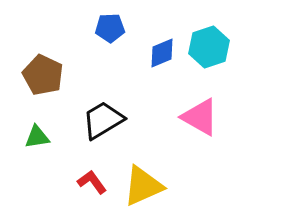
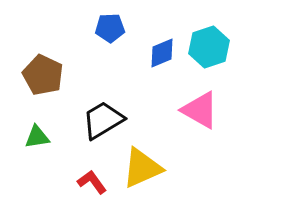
pink triangle: moved 7 px up
yellow triangle: moved 1 px left, 18 px up
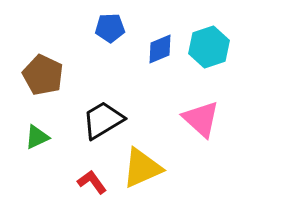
blue diamond: moved 2 px left, 4 px up
pink triangle: moved 1 px right, 9 px down; rotated 12 degrees clockwise
green triangle: rotated 16 degrees counterclockwise
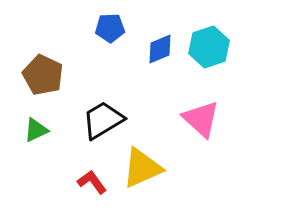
green triangle: moved 1 px left, 7 px up
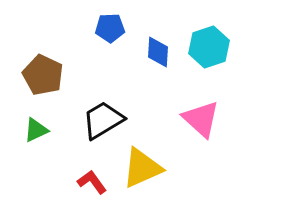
blue diamond: moved 2 px left, 3 px down; rotated 64 degrees counterclockwise
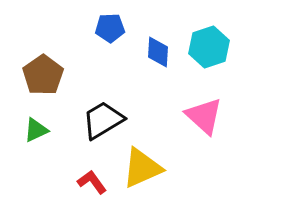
brown pentagon: rotated 12 degrees clockwise
pink triangle: moved 3 px right, 3 px up
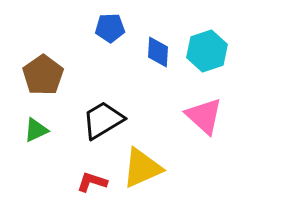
cyan hexagon: moved 2 px left, 4 px down
red L-shape: rotated 36 degrees counterclockwise
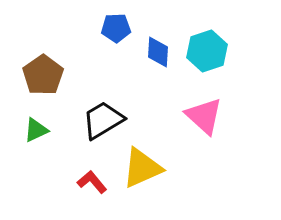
blue pentagon: moved 6 px right
red L-shape: rotated 32 degrees clockwise
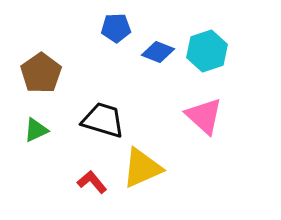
blue diamond: rotated 72 degrees counterclockwise
brown pentagon: moved 2 px left, 2 px up
black trapezoid: rotated 48 degrees clockwise
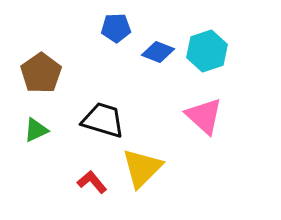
yellow triangle: rotated 21 degrees counterclockwise
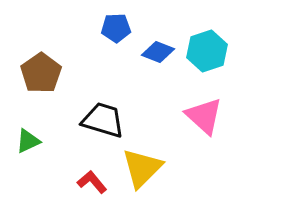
green triangle: moved 8 px left, 11 px down
